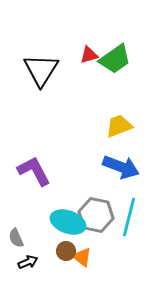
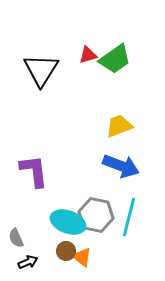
red triangle: moved 1 px left
blue arrow: moved 1 px up
purple L-shape: rotated 21 degrees clockwise
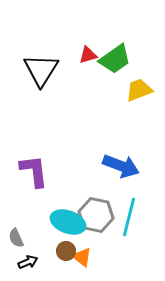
yellow trapezoid: moved 20 px right, 36 px up
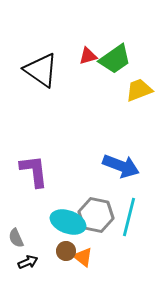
red triangle: moved 1 px down
black triangle: rotated 27 degrees counterclockwise
orange triangle: moved 1 px right
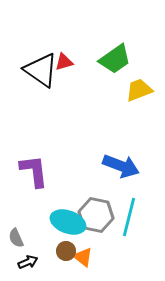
red triangle: moved 24 px left, 6 px down
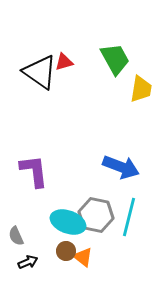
green trapezoid: rotated 84 degrees counterclockwise
black triangle: moved 1 px left, 2 px down
yellow trapezoid: moved 2 px right, 1 px up; rotated 120 degrees clockwise
blue arrow: moved 1 px down
gray semicircle: moved 2 px up
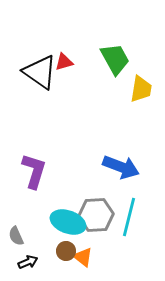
purple L-shape: rotated 24 degrees clockwise
gray hexagon: rotated 16 degrees counterclockwise
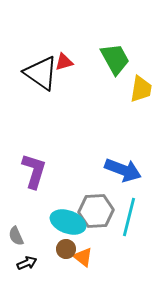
black triangle: moved 1 px right, 1 px down
blue arrow: moved 2 px right, 3 px down
gray hexagon: moved 4 px up
brown circle: moved 2 px up
black arrow: moved 1 px left, 1 px down
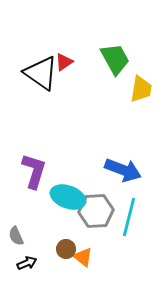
red triangle: rotated 18 degrees counterclockwise
cyan ellipse: moved 25 px up
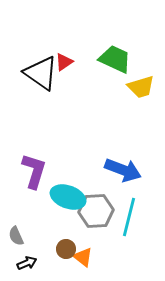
green trapezoid: rotated 36 degrees counterclockwise
yellow trapezoid: moved 2 px up; rotated 64 degrees clockwise
